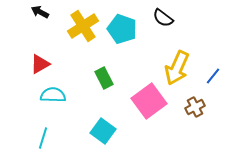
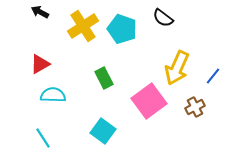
cyan line: rotated 50 degrees counterclockwise
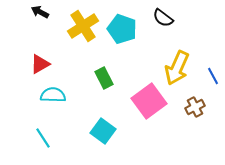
blue line: rotated 66 degrees counterclockwise
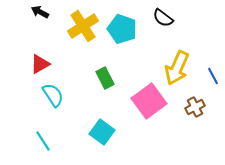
green rectangle: moved 1 px right
cyan semicircle: rotated 55 degrees clockwise
cyan square: moved 1 px left, 1 px down
cyan line: moved 3 px down
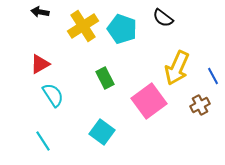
black arrow: rotated 18 degrees counterclockwise
brown cross: moved 5 px right, 2 px up
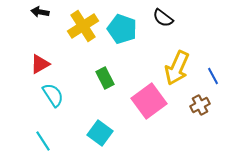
cyan square: moved 2 px left, 1 px down
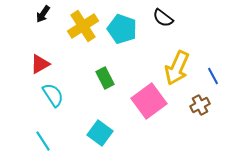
black arrow: moved 3 px right, 2 px down; rotated 66 degrees counterclockwise
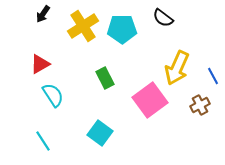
cyan pentagon: rotated 20 degrees counterclockwise
pink square: moved 1 px right, 1 px up
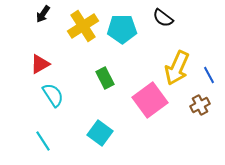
blue line: moved 4 px left, 1 px up
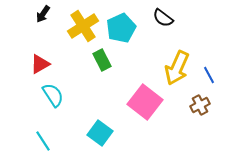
cyan pentagon: moved 1 px left, 1 px up; rotated 24 degrees counterclockwise
green rectangle: moved 3 px left, 18 px up
pink square: moved 5 px left, 2 px down; rotated 16 degrees counterclockwise
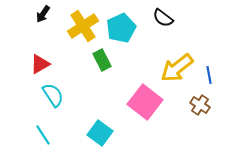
yellow arrow: rotated 28 degrees clockwise
blue line: rotated 18 degrees clockwise
brown cross: rotated 30 degrees counterclockwise
cyan line: moved 6 px up
